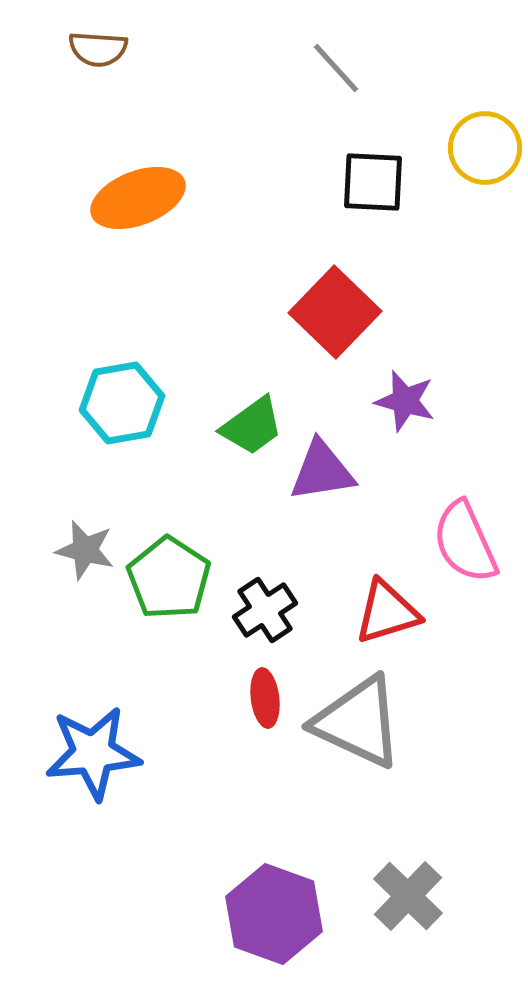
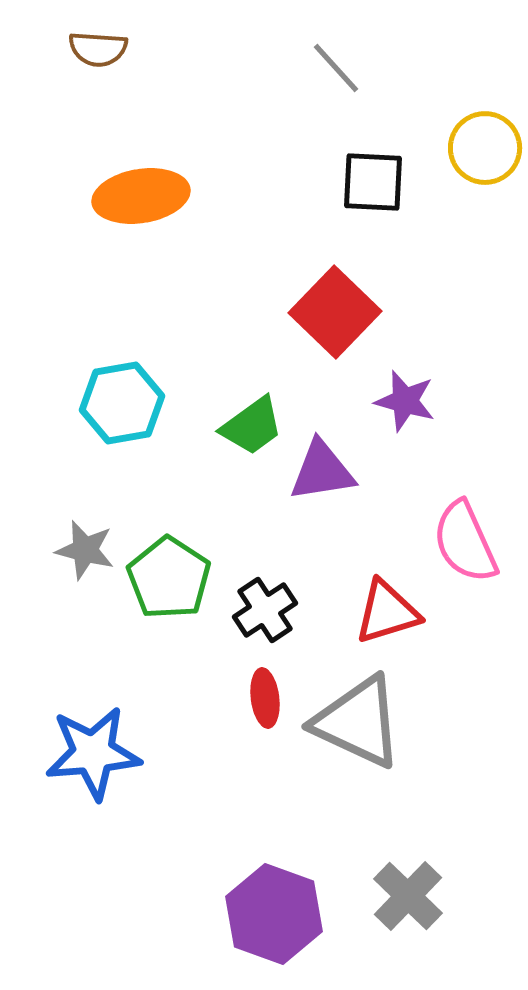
orange ellipse: moved 3 px right, 2 px up; rotated 12 degrees clockwise
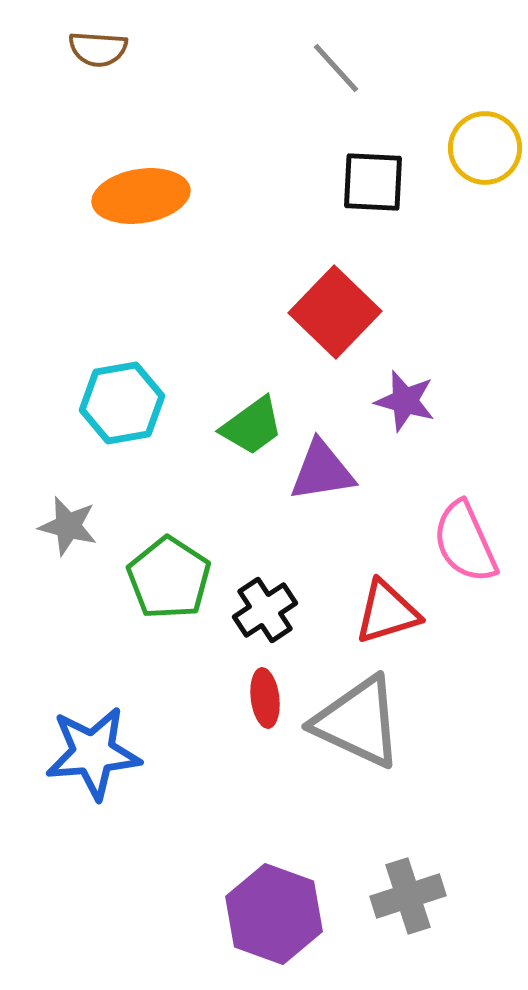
gray star: moved 17 px left, 24 px up
gray cross: rotated 28 degrees clockwise
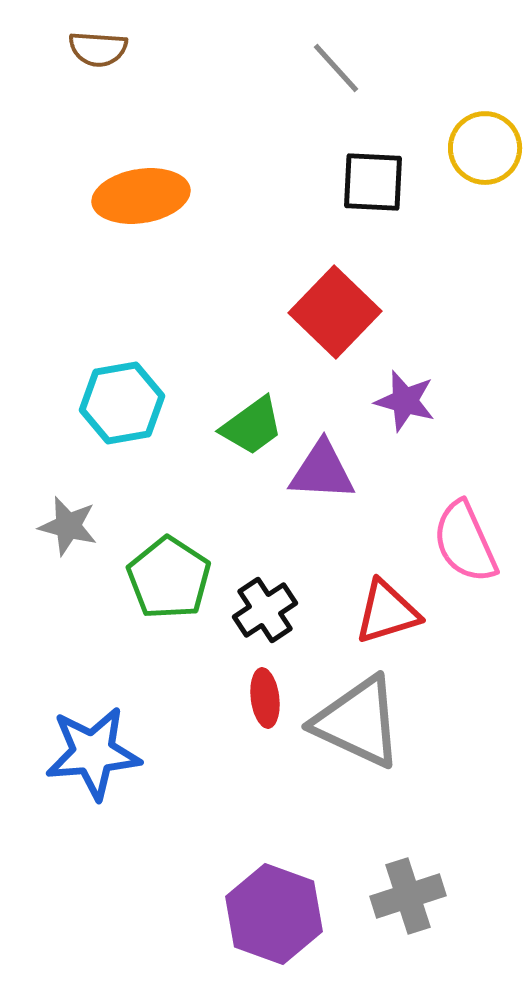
purple triangle: rotated 12 degrees clockwise
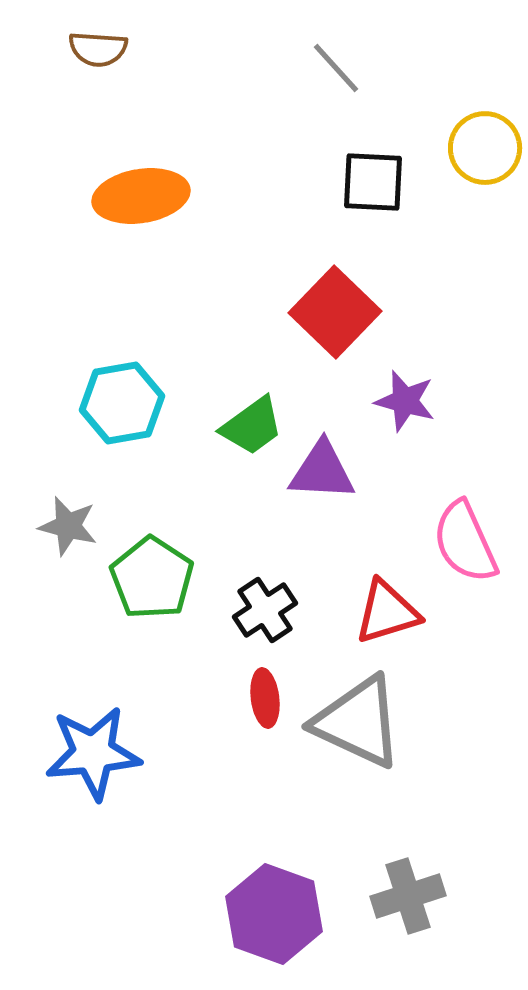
green pentagon: moved 17 px left
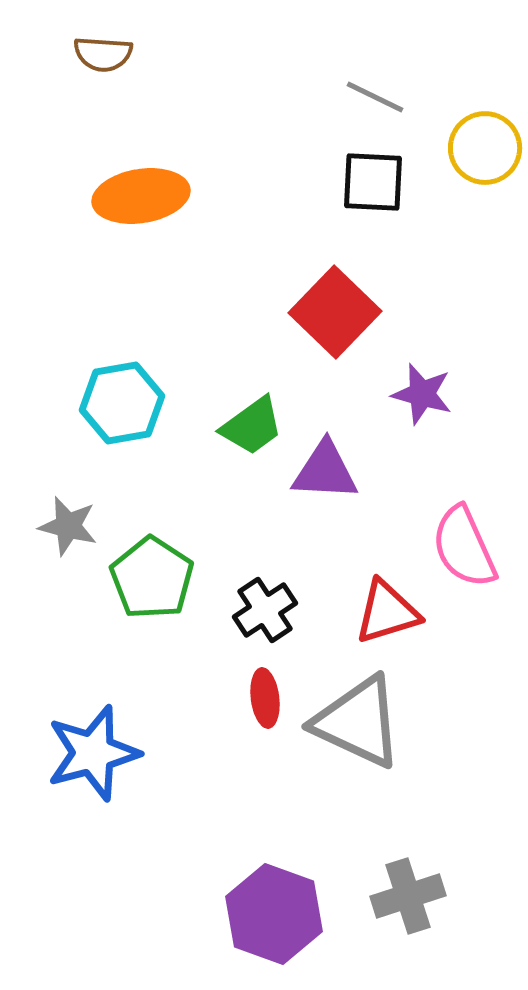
brown semicircle: moved 5 px right, 5 px down
gray line: moved 39 px right, 29 px down; rotated 22 degrees counterclockwise
purple star: moved 17 px right, 7 px up
purple triangle: moved 3 px right
pink semicircle: moved 1 px left, 5 px down
blue star: rotated 10 degrees counterclockwise
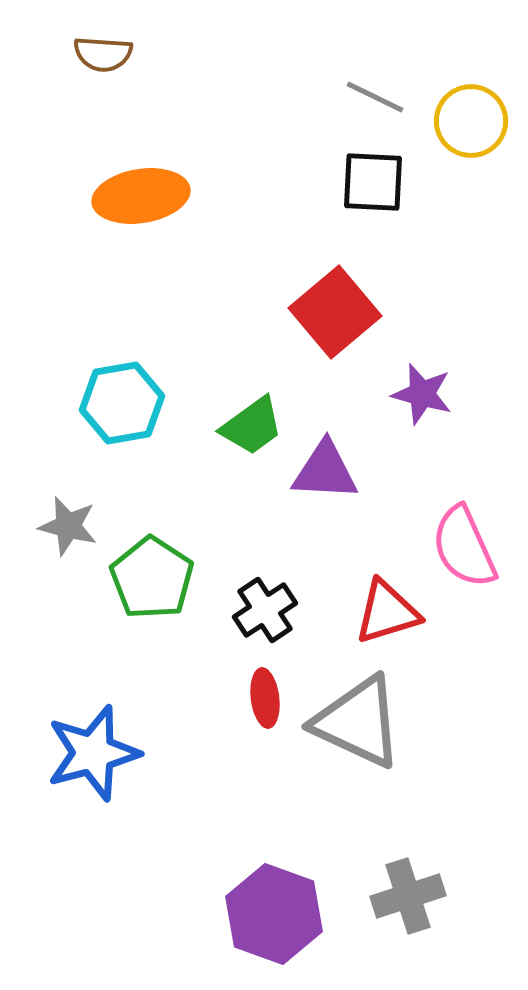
yellow circle: moved 14 px left, 27 px up
red square: rotated 6 degrees clockwise
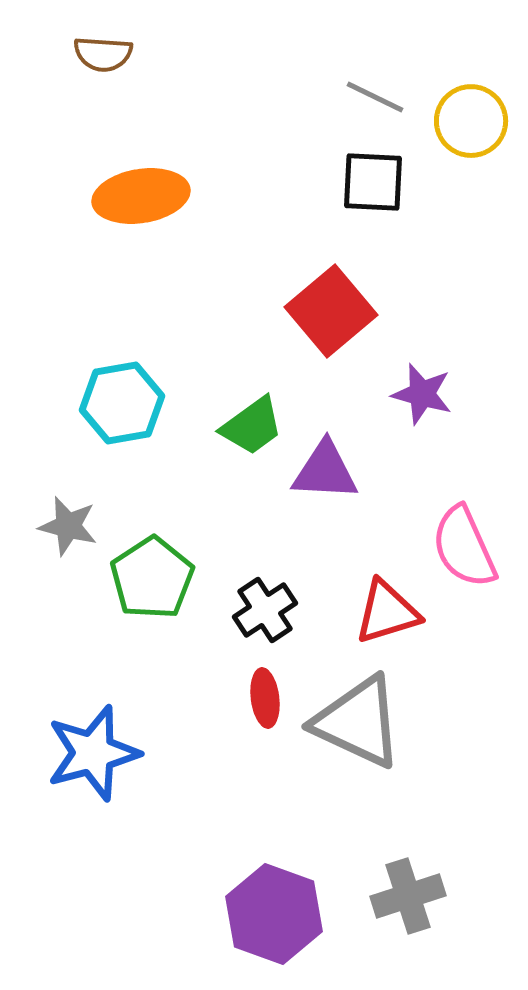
red square: moved 4 px left, 1 px up
green pentagon: rotated 6 degrees clockwise
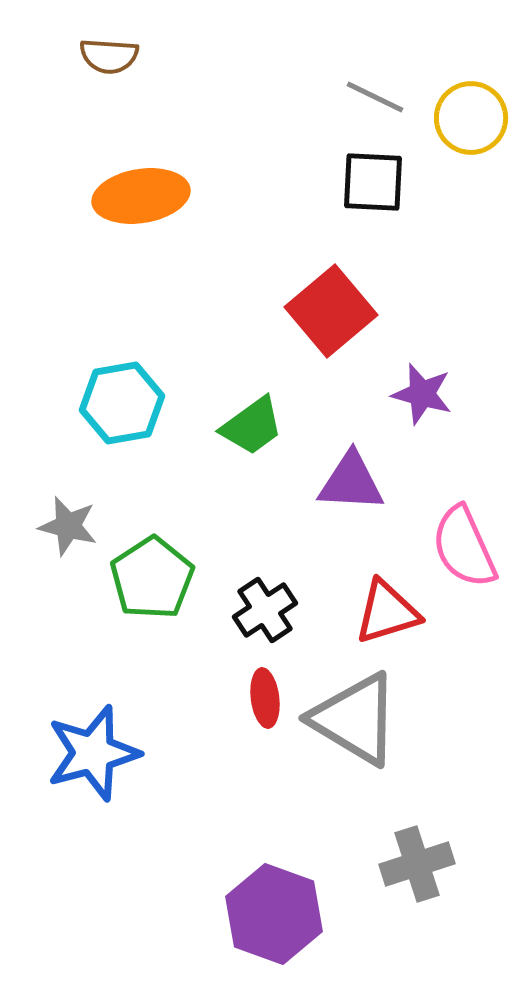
brown semicircle: moved 6 px right, 2 px down
yellow circle: moved 3 px up
purple triangle: moved 26 px right, 11 px down
gray triangle: moved 3 px left, 3 px up; rotated 6 degrees clockwise
gray cross: moved 9 px right, 32 px up
